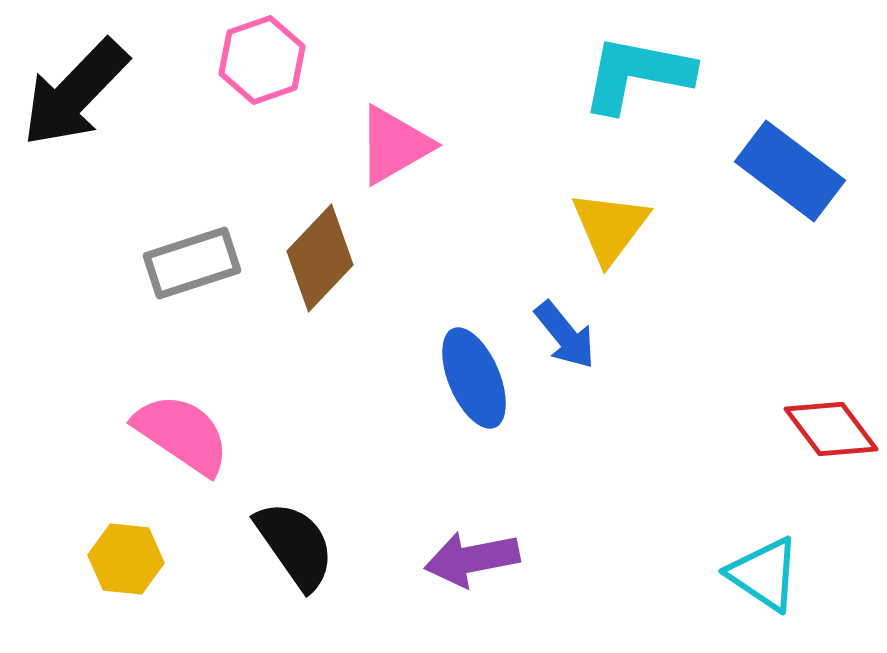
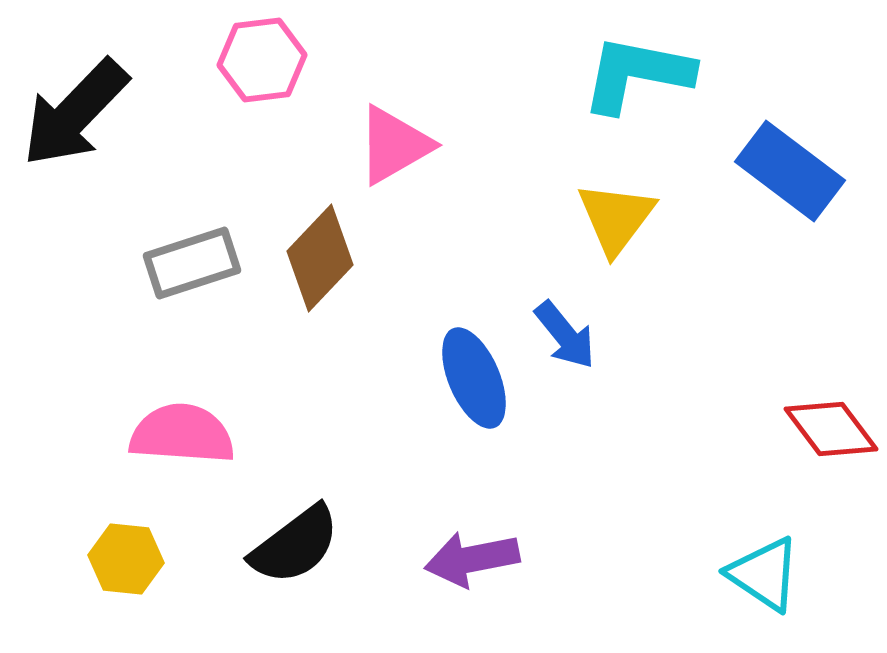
pink hexagon: rotated 12 degrees clockwise
black arrow: moved 20 px down
yellow triangle: moved 6 px right, 9 px up
pink semicircle: rotated 30 degrees counterclockwise
black semicircle: rotated 88 degrees clockwise
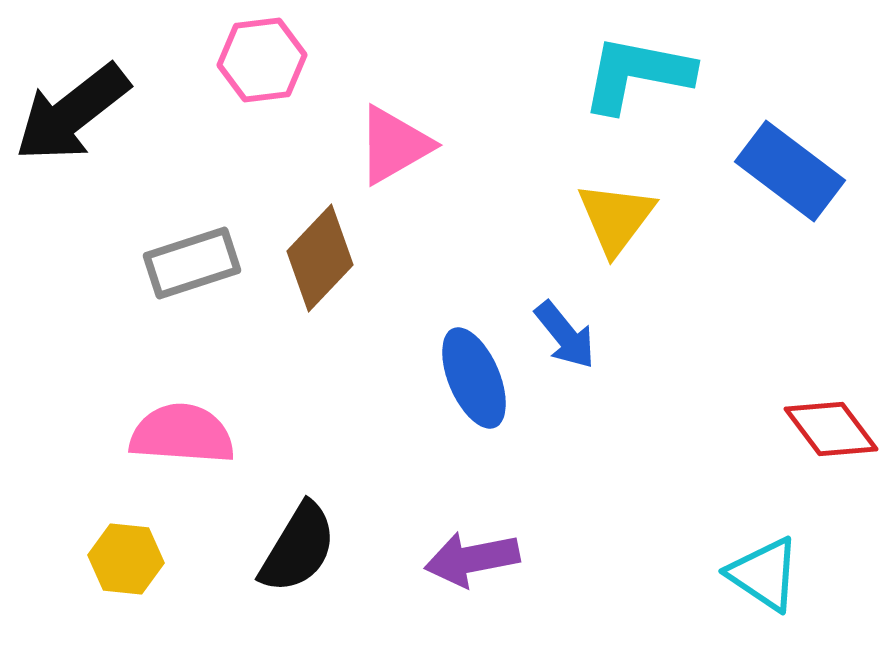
black arrow: moved 3 px left; rotated 8 degrees clockwise
black semicircle: moved 3 px right, 3 px down; rotated 22 degrees counterclockwise
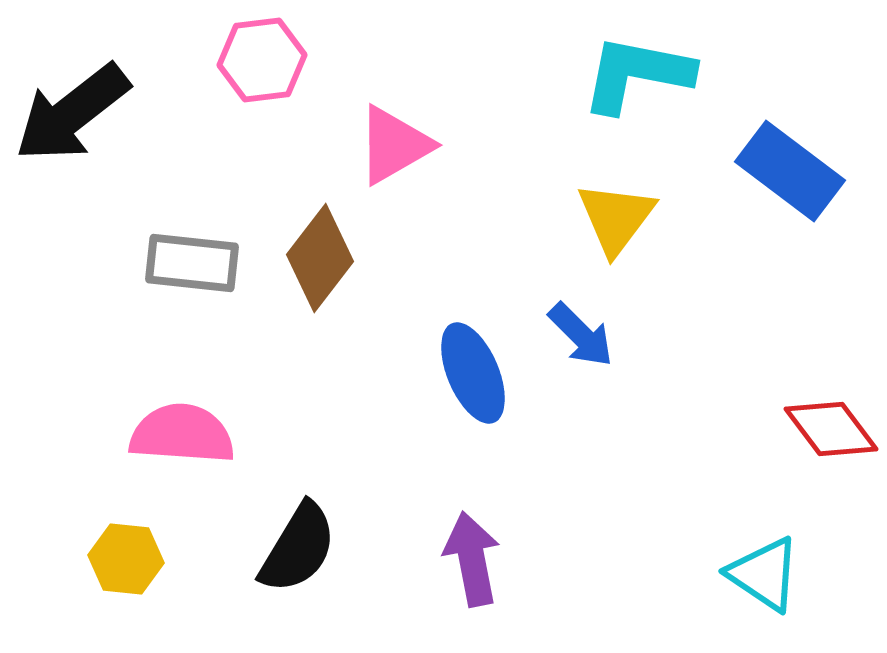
brown diamond: rotated 6 degrees counterclockwise
gray rectangle: rotated 24 degrees clockwise
blue arrow: moved 16 px right; rotated 6 degrees counterclockwise
blue ellipse: moved 1 px left, 5 px up
purple arrow: rotated 90 degrees clockwise
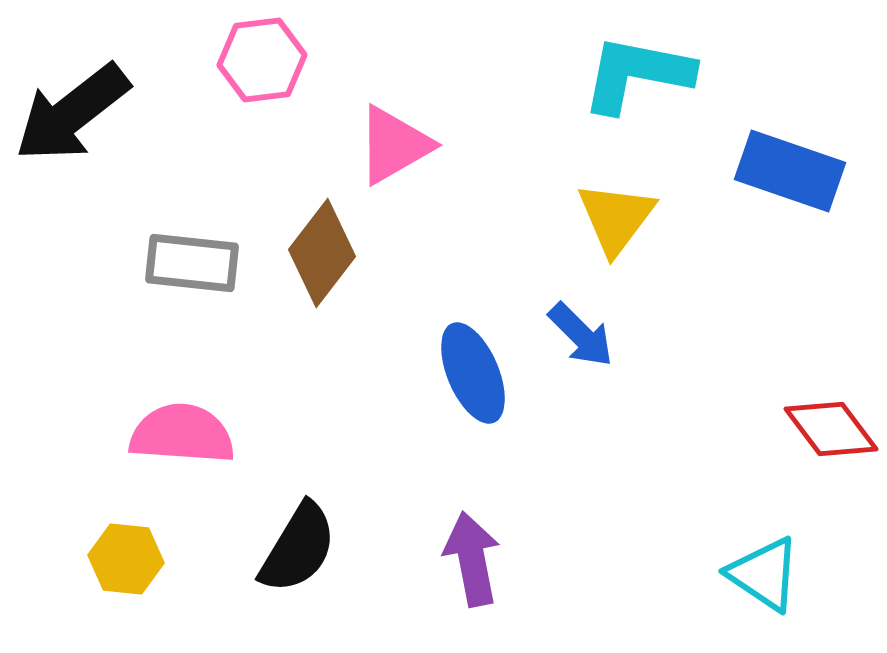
blue rectangle: rotated 18 degrees counterclockwise
brown diamond: moved 2 px right, 5 px up
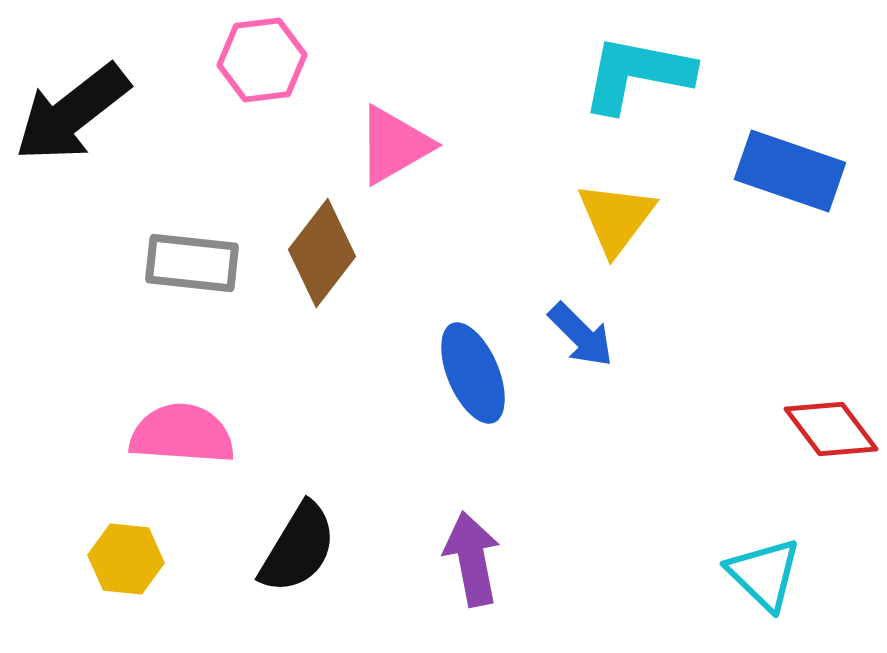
cyan triangle: rotated 10 degrees clockwise
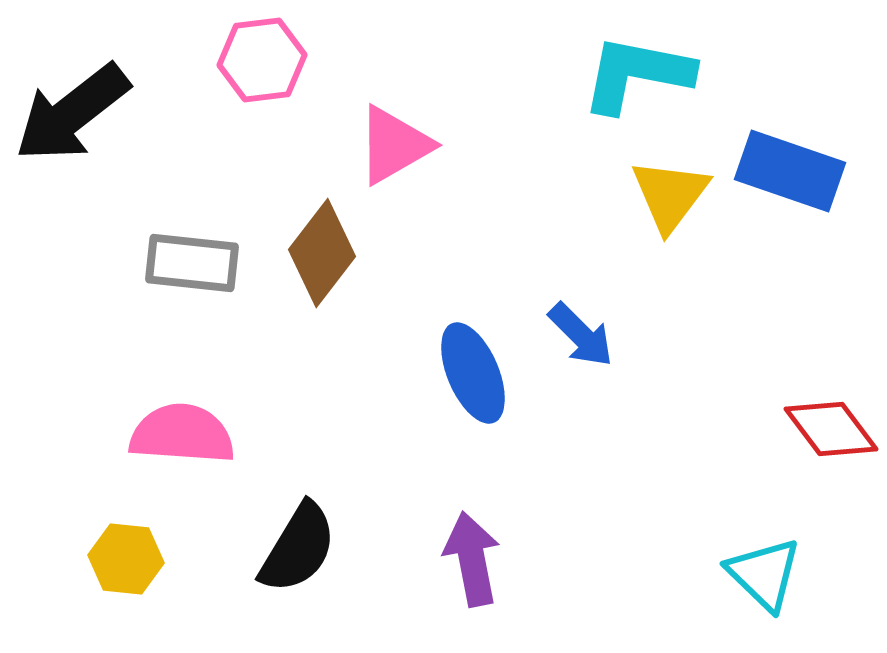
yellow triangle: moved 54 px right, 23 px up
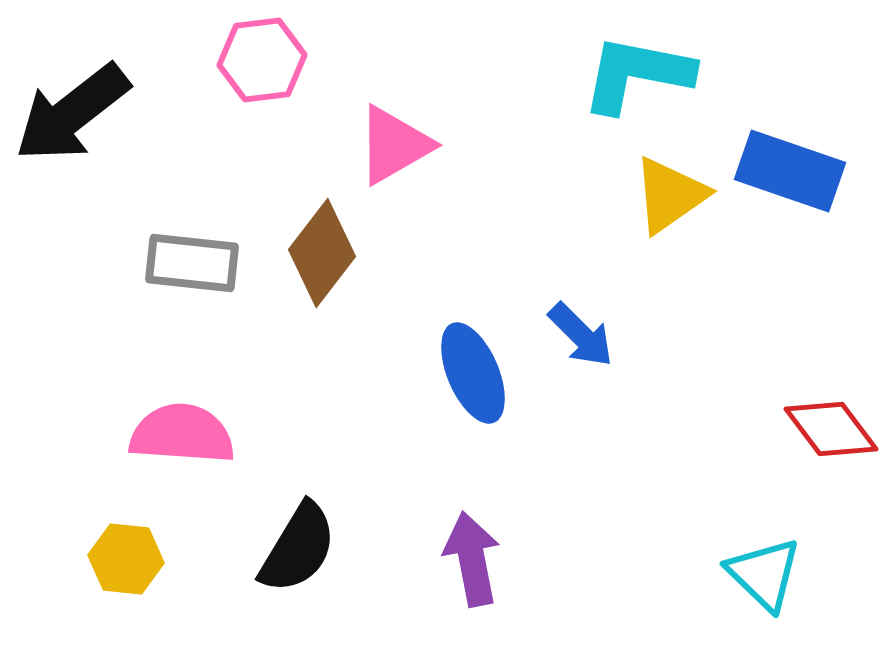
yellow triangle: rotated 18 degrees clockwise
